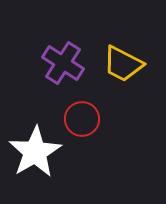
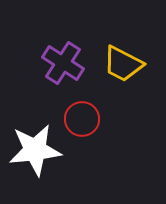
white star: moved 2 px up; rotated 24 degrees clockwise
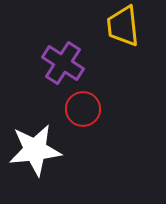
yellow trapezoid: moved 38 px up; rotated 57 degrees clockwise
red circle: moved 1 px right, 10 px up
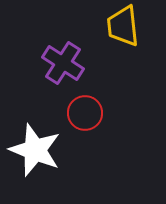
red circle: moved 2 px right, 4 px down
white star: rotated 28 degrees clockwise
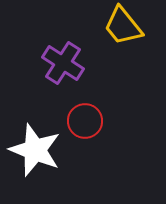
yellow trapezoid: rotated 33 degrees counterclockwise
red circle: moved 8 px down
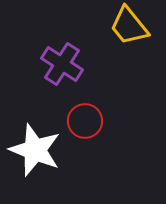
yellow trapezoid: moved 6 px right
purple cross: moved 1 px left, 1 px down
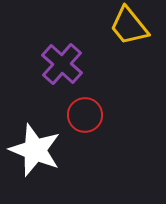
purple cross: rotated 9 degrees clockwise
red circle: moved 6 px up
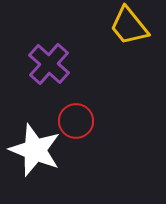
purple cross: moved 13 px left
red circle: moved 9 px left, 6 px down
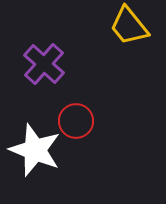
purple cross: moved 5 px left
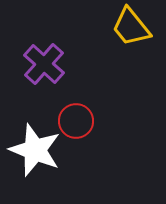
yellow trapezoid: moved 2 px right, 1 px down
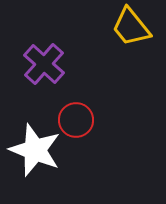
red circle: moved 1 px up
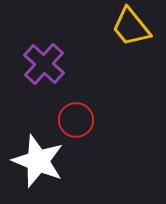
white star: moved 3 px right, 11 px down
